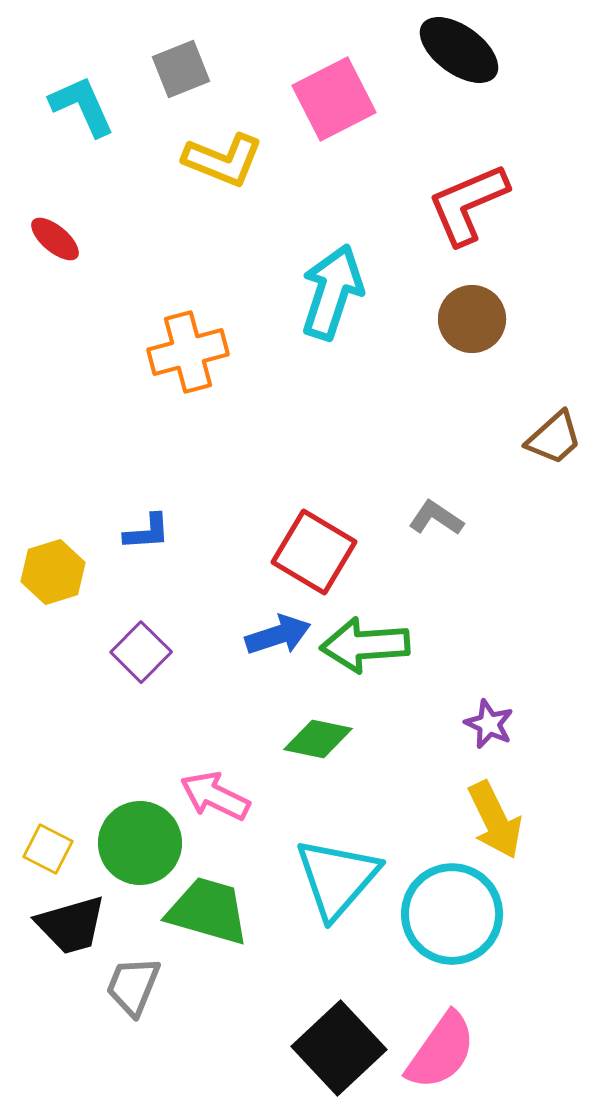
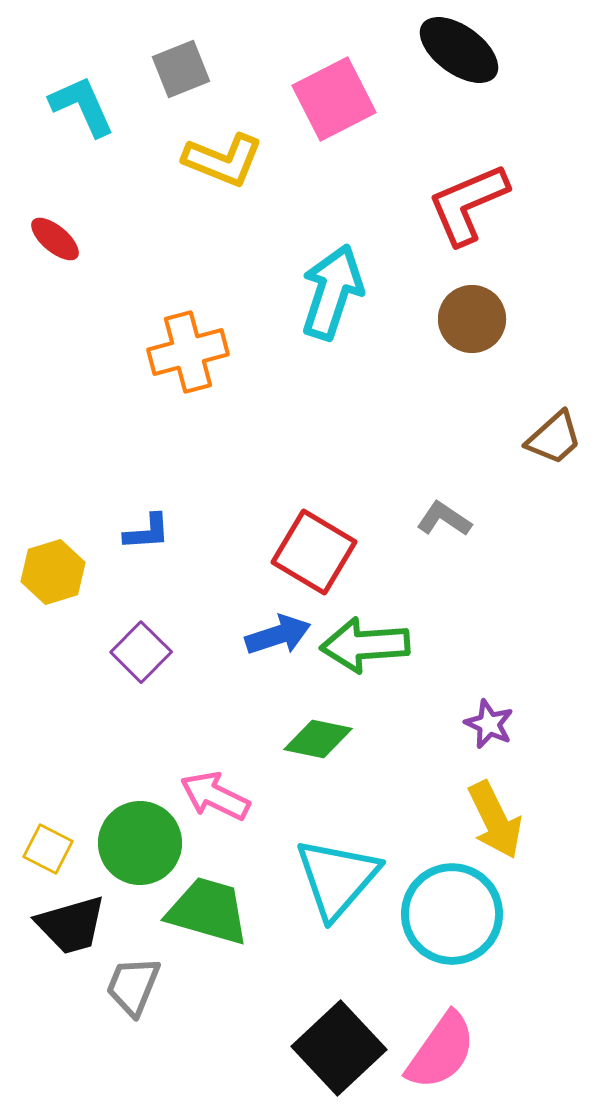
gray L-shape: moved 8 px right, 1 px down
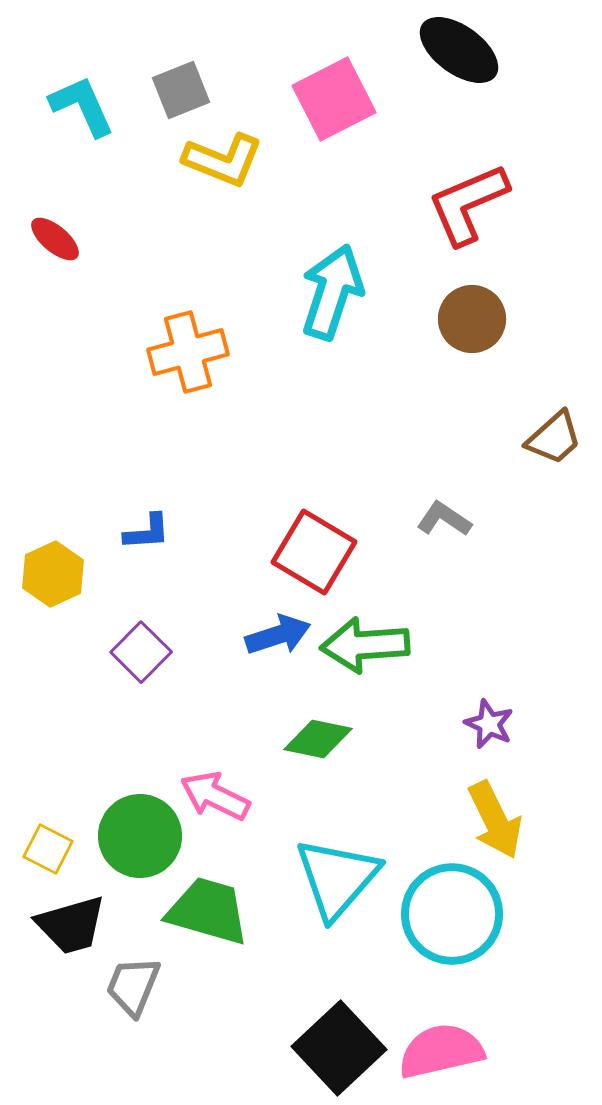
gray square: moved 21 px down
yellow hexagon: moved 2 px down; rotated 8 degrees counterclockwise
green circle: moved 7 px up
pink semicircle: rotated 138 degrees counterclockwise
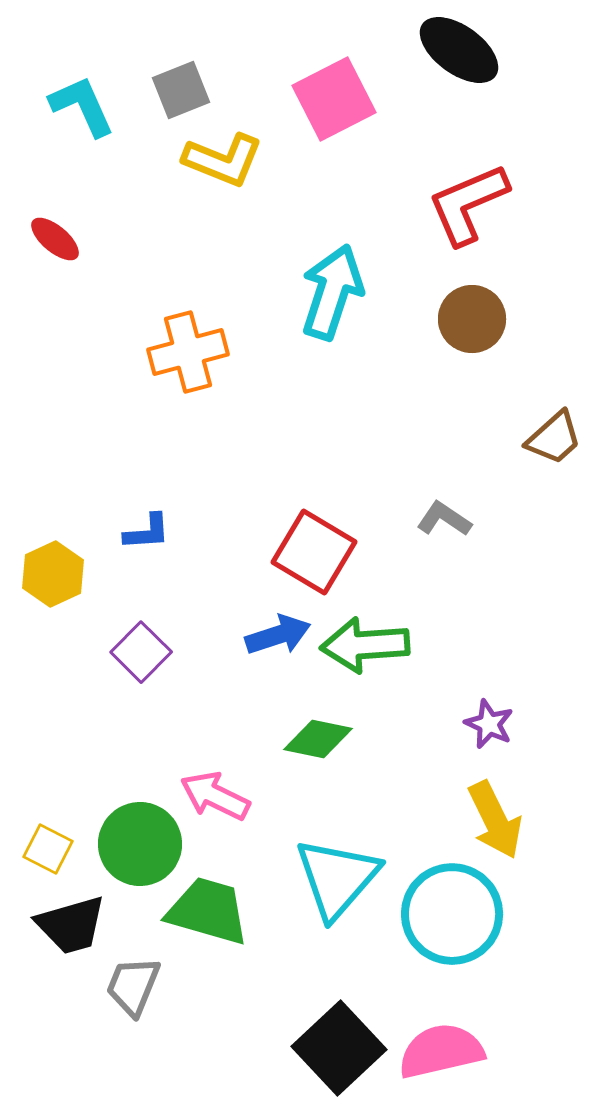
green circle: moved 8 px down
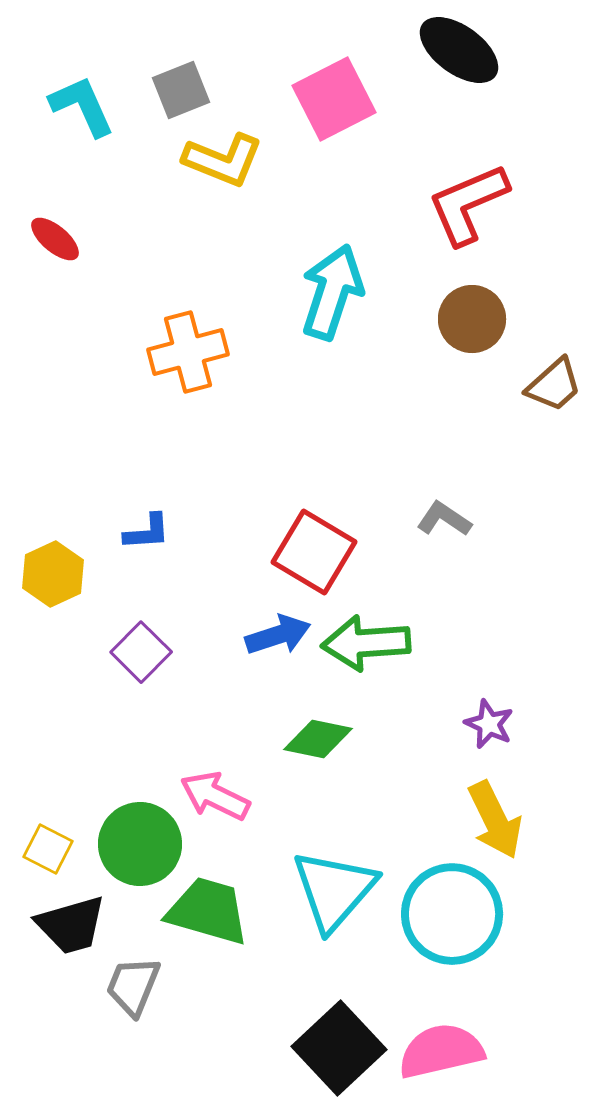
brown trapezoid: moved 53 px up
green arrow: moved 1 px right, 2 px up
cyan triangle: moved 3 px left, 12 px down
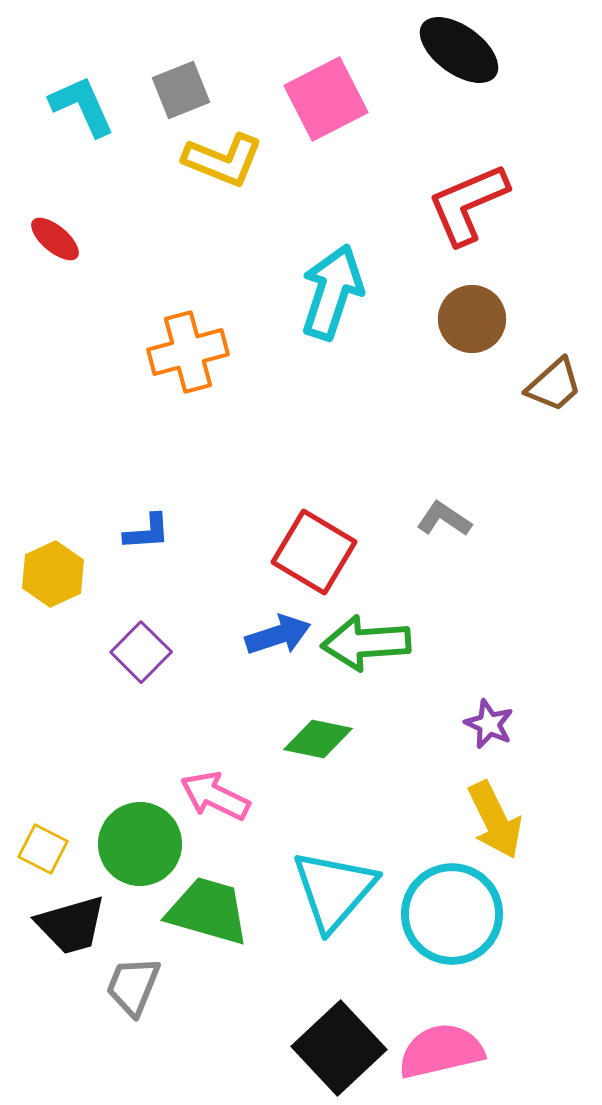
pink square: moved 8 px left
yellow square: moved 5 px left
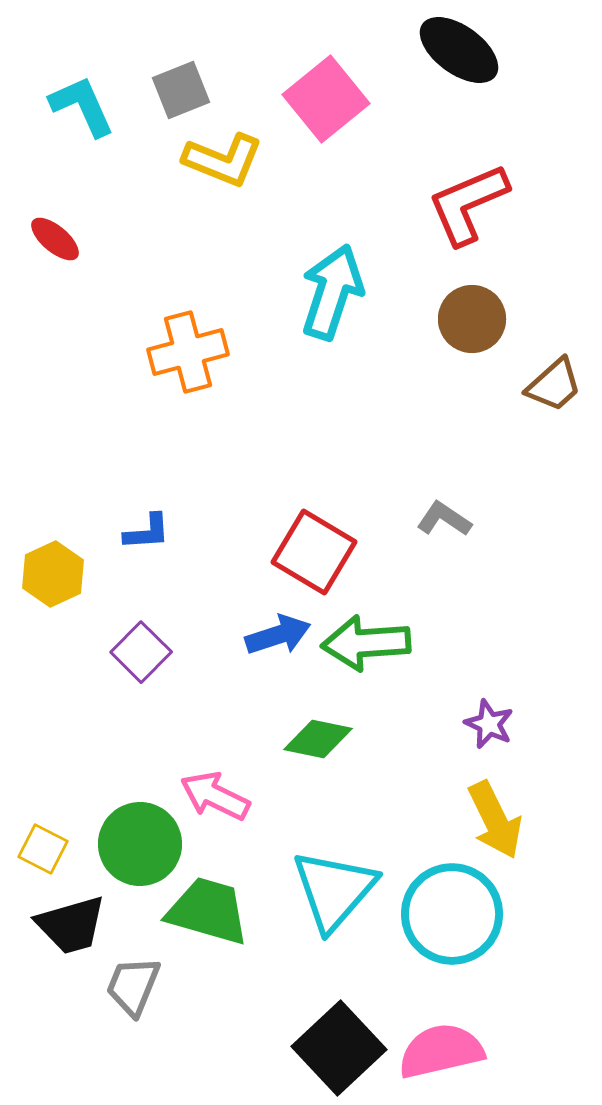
pink square: rotated 12 degrees counterclockwise
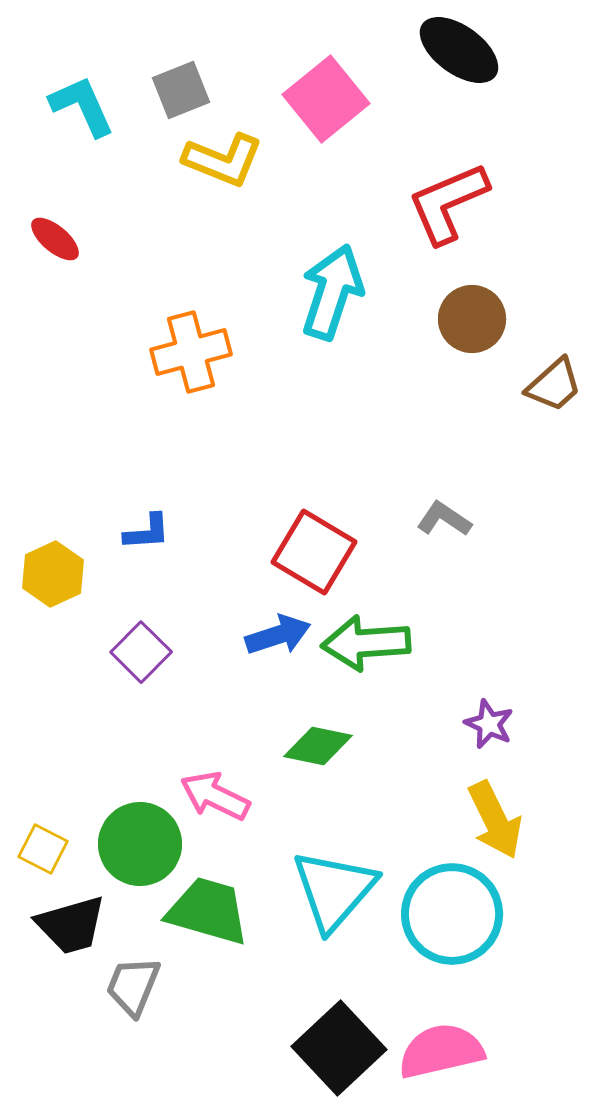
red L-shape: moved 20 px left, 1 px up
orange cross: moved 3 px right
green diamond: moved 7 px down
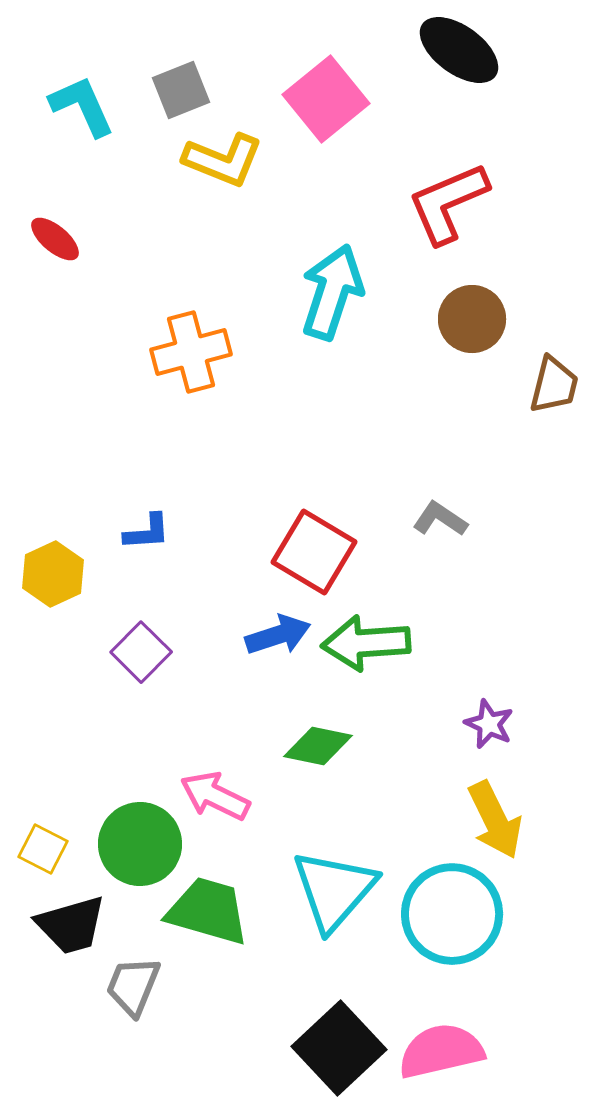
brown trapezoid: rotated 34 degrees counterclockwise
gray L-shape: moved 4 px left
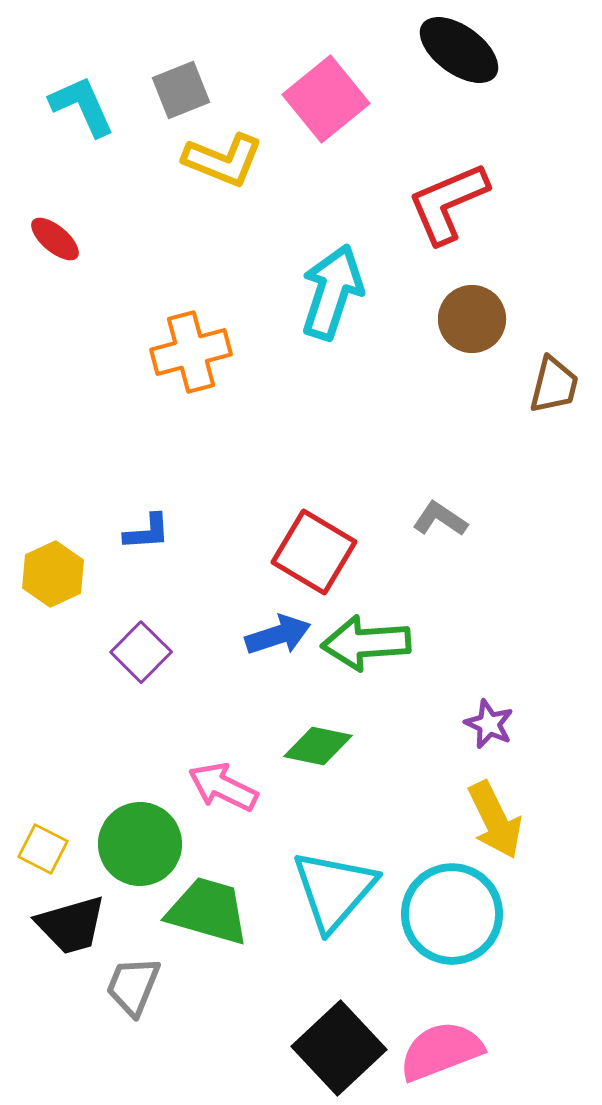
pink arrow: moved 8 px right, 9 px up
pink semicircle: rotated 8 degrees counterclockwise
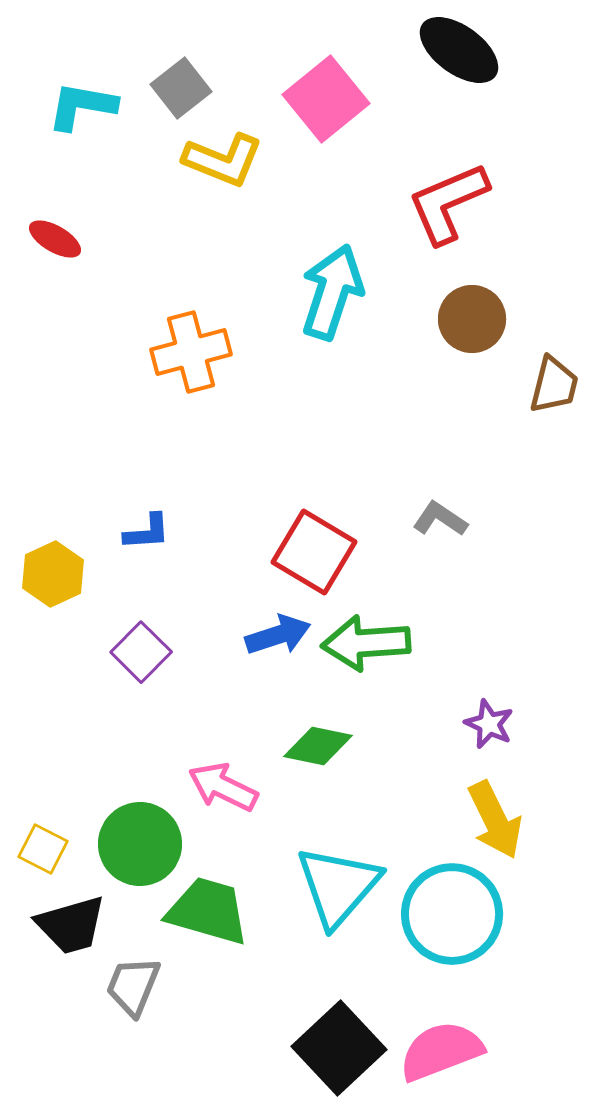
gray square: moved 2 px up; rotated 16 degrees counterclockwise
cyan L-shape: rotated 56 degrees counterclockwise
red ellipse: rotated 10 degrees counterclockwise
cyan triangle: moved 4 px right, 4 px up
